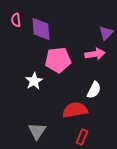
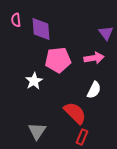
purple triangle: rotated 21 degrees counterclockwise
pink arrow: moved 1 px left, 4 px down
red semicircle: moved 3 px down; rotated 55 degrees clockwise
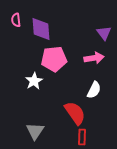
purple triangle: moved 2 px left
pink pentagon: moved 4 px left, 1 px up
red semicircle: rotated 10 degrees clockwise
gray triangle: moved 2 px left
red rectangle: rotated 21 degrees counterclockwise
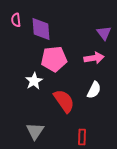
red semicircle: moved 11 px left, 12 px up
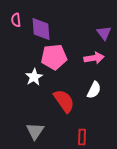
pink pentagon: moved 2 px up
white star: moved 4 px up
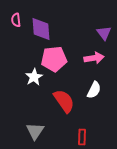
pink pentagon: moved 2 px down
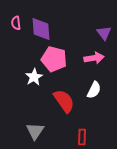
pink semicircle: moved 3 px down
pink pentagon: rotated 20 degrees clockwise
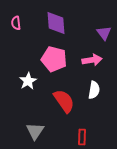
purple diamond: moved 15 px right, 6 px up
pink arrow: moved 2 px left, 2 px down
white star: moved 6 px left, 4 px down
white semicircle: rotated 18 degrees counterclockwise
